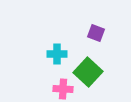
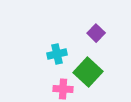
purple square: rotated 24 degrees clockwise
cyan cross: rotated 12 degrees counterclockwise
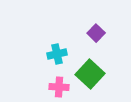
green square: moved 2 px right, 2 px down
pink cross: moved 4 px left, 2 px up
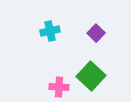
cyan cross: moved 7 px left, 23 px up
green square: moved 1 px right, 2 px down
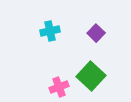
pink cross: rotated 24 degrees counterclockwise
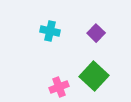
cyan cross: rotated 24 degrees clockwise
green square: moved 3 px right
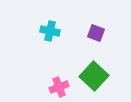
purple square: rotated 24 degrees counterclockwise
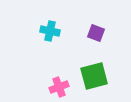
green square: rotated 32 degrees clockwise
